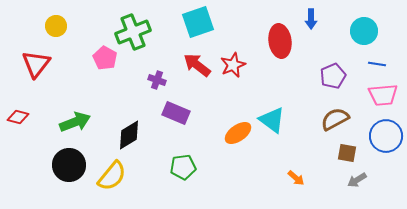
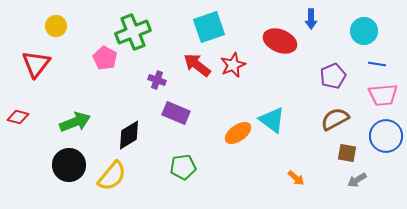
cyan square: moved 11 px right, 5 px down
red ellipse: rotated 60 degrees counterclockwise
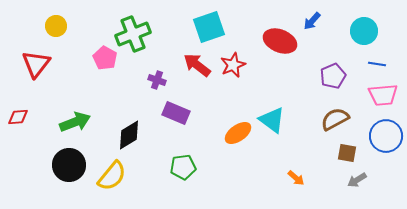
blue arrow: moved 1 px right, 2 px down; rotated 42 degrees clockwise
green cross: moved 2 px down
red diamond: rotated 20 degrees counterclockwise
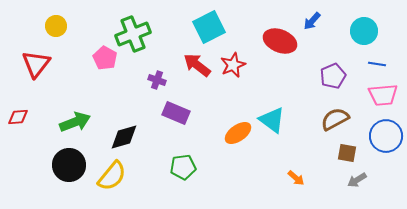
cyan square: rotated 8 degrees counterclockwise
black diamond: moved 5 px left, 2 px down; rotated 16 degrees clockwise
